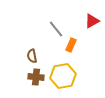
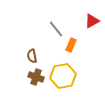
brown cross: rotated 14 degrees clockwise
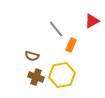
brown semicircle: rotated 64 degrees counterclockwise
yellow hexagon: moved 1 px left, 1 px up
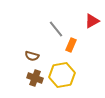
brown cross: moved 1 px left, 1 px down
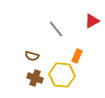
orange rectangle: moved 6 px right, 11 px down
yellow hexagon: rotated 15 degrees clockwise
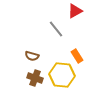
red triangle: moved 17 px left, 10 px up
orange rectangle: rotated 56 degrees counterclockwise
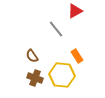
brown semicircle: rotated 40 degrees clockwise
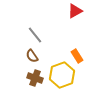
gray line: moved 21 px left, 6 px down
yellow hexagon: rotated 25 degrees counterclockwise
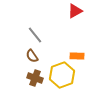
orange rectangle: rotated 56 degrees counterclockwise
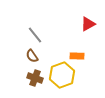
red triangle: moved 13 px right, 13 px down
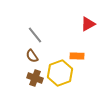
yellow hexagon: moved 2 px left, 2 px up
